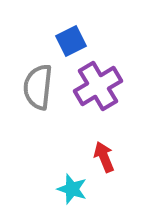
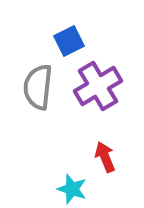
blue square: moved 2 px left
red arrow: moved 1 px right
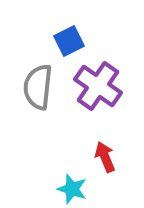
purple cross: rotated 24 degrees counterclockwise
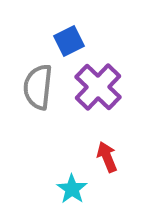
purple cross: moved 1 px down; rotated 9 degrees clockwise
red arrow: moved 2 px right
cyan star: rotated 16 degrees clockwise
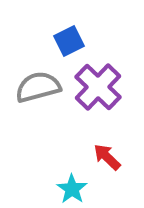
gray semicircle: rotated 69 degrees clockwise
red arrow: rotated 24 degrees counterclockwise
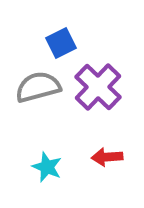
blue square: moved 8 px left, 2 px down
red arrow: rotated 48 degrees counterclockwise
cyan star: moved 25 px left, 22 px up; rotated 12 degrees counterclockwise
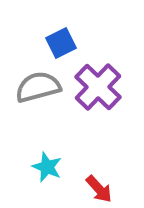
red arrow: moved 8 px left, 32 px down; rotated 128 degrees counterclockwise
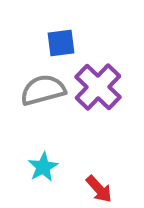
blue square: rotated 20 degrees clockwise
gray semicircle: moved 5 px right, 3 px down
cyan star: moved 4 px left; rotated 20 degrees clockwise
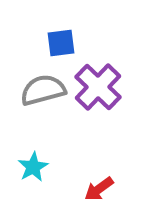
cyan star: moved 10 px left
red arrow: rotated 96 degrees clockwise
